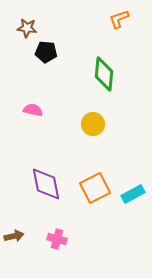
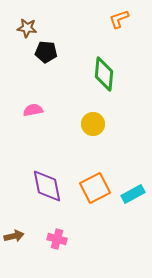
pink semicircle: rotated 24 degrees counterclockwise
purple diamond: moved 1 px right, 2 px down
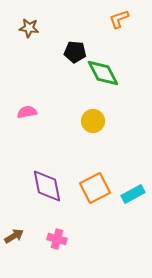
brown star: moved 2 px right
black pentagon: moved 29 px right
green diamond: moved 1 px left, 1 px up; rotated 32 degrees counterclockwise
pink semicircle: moved 6 px left, 2 px down
yellow circle: moved 3 px up
brown arrow: rotated 18 degrees counterclockwise
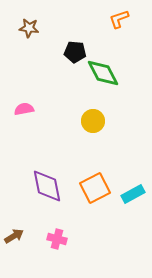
pink semicircle: moved 3 px left, 3 px up
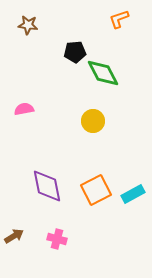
brown star: moved 1 px left, 3 px up
black pentagon: rotated 10 degrees counterclockwise
orange square: moved 1 px right, 2 px down
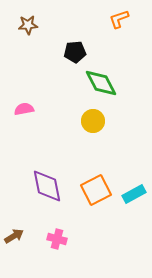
brown star: rotated 12 degrees counterclockwise
green diamond: moved 2 px left, 10 px down
cyan rectangle: moved 1 px right
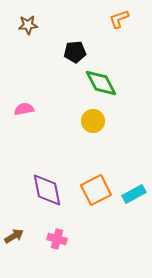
purple diamond: moved 4 px down
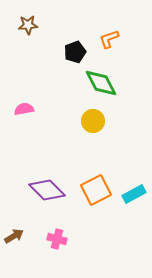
orange L-shape: moved 10 px left, 20 px down
black pentagon: rotated 15 degrees counterclockwise
purple diamond: rotated 33 degrees counterclockwise
